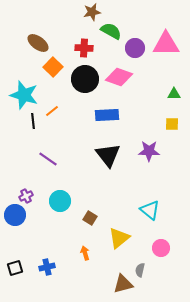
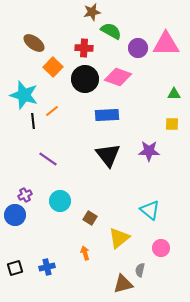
brown ellipse: moved 4 px left
purple circle: moved 3 px right
pink diamond: moved 1 px left
purple cross: moved 1 px left, 1 px up
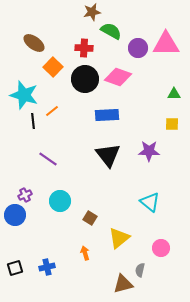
cyan triangle: moved 8 px up
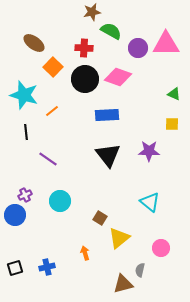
green triangle: rotated 24 degrees clockwise
black line: moved 7 px left, 11 px down
brown square: moved 10 px right
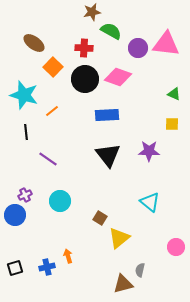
pink triangle: rotated 8 degrees clockwise
pink circle: moved 15 px right, 1 px up
orange arrow: moved 17 px left, 3 px down
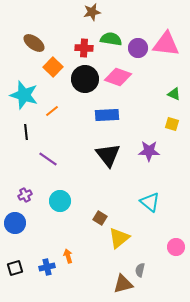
green semicircle: moved 8 px down; rotated 20 degrees counterclockwise
yellow square: rotated 16 degrees clockwise
blue circle: moved 8 px down
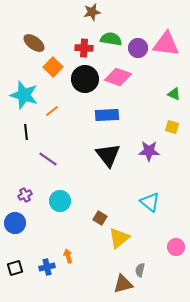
yellow square: moved 3 px down
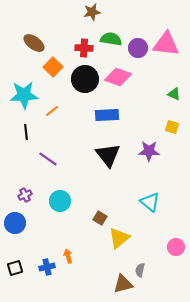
cyan star: rotated 20 degrees counterclockwise
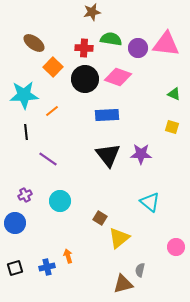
purple star: moved 8 px left, 3 px down
